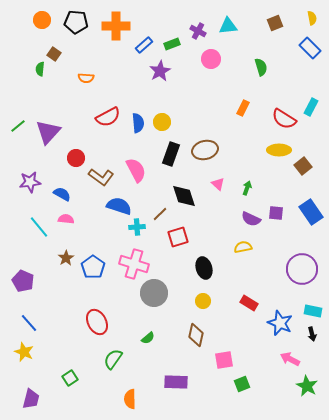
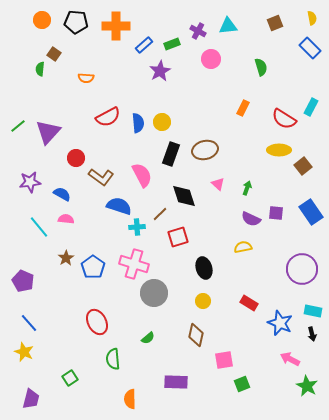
pink semicircle at (136, 170): moved 6 px right, 5 px down
green semicircle at (113, 359): rotated 40 degrees counterclockwise
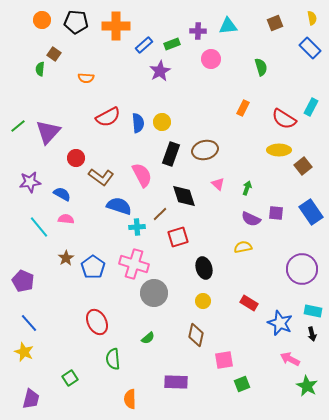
purple cross at (198, 31): rotated 28 degrees counterclockwise
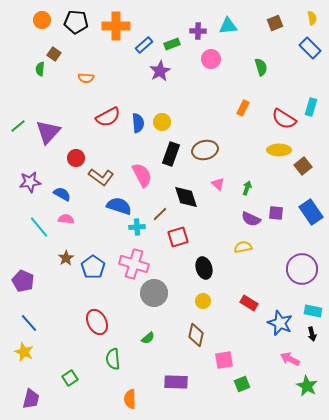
cyan rectangle at (311, 107): rotated 12 degrees counterclockwise
black diamond at (184, 196): moved 2 px right, 1 px down
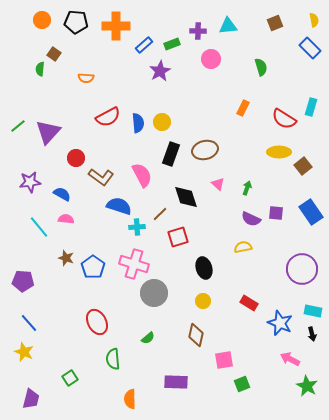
yellow semicircle at (312, 18): moved 2 px right, 2 px down
yellow ellipse at (279, 150): moved 2 px down
brown star at (66, 258): rotated 21 degrees counterclockwise
purple pentagon at (23, 281): rotated 20 degrees counterclockwise
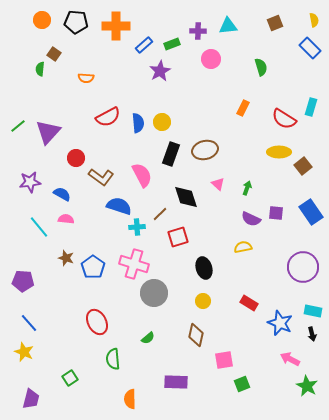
purple circle at (302, 269): moved 1 px right, 2 px up
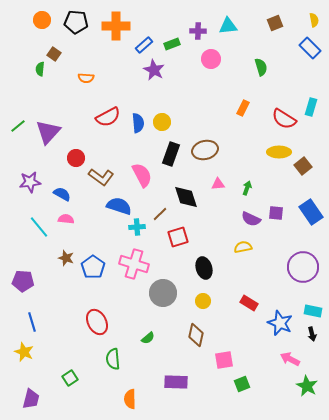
purple star at (160, 71): moved 6 px left, 1 px up; rotated 15 degrees counterclockwise
pink triangle at (218, 184): rotated 48 degrees counterclockwise
gray circle at (154, 293): moved 9 px right
blue line at (29, 323): moved 3 px right, 1 px up; rotated 24 degrees clockwise
